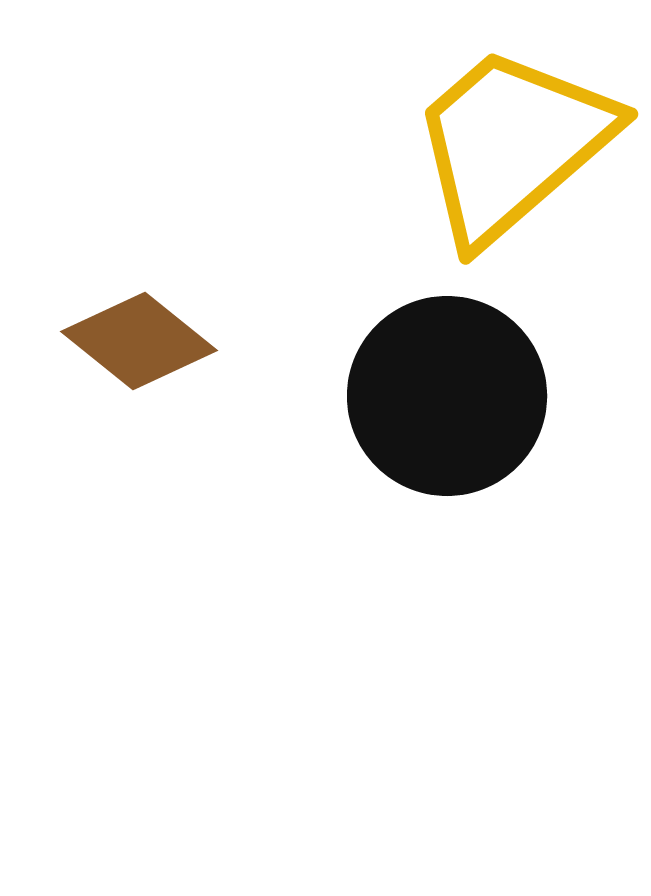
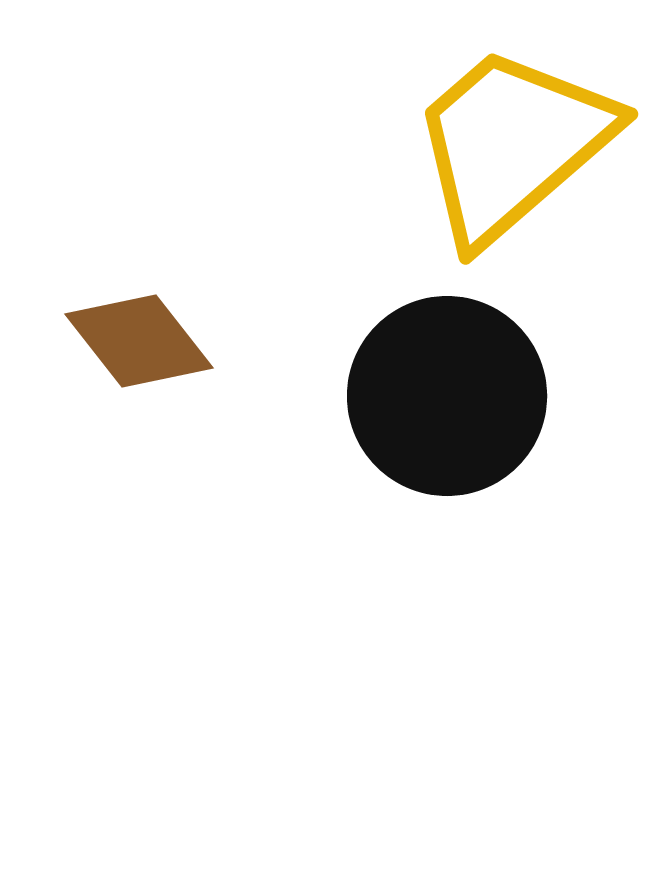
brown diamond: rotated 13 degrees clockwise
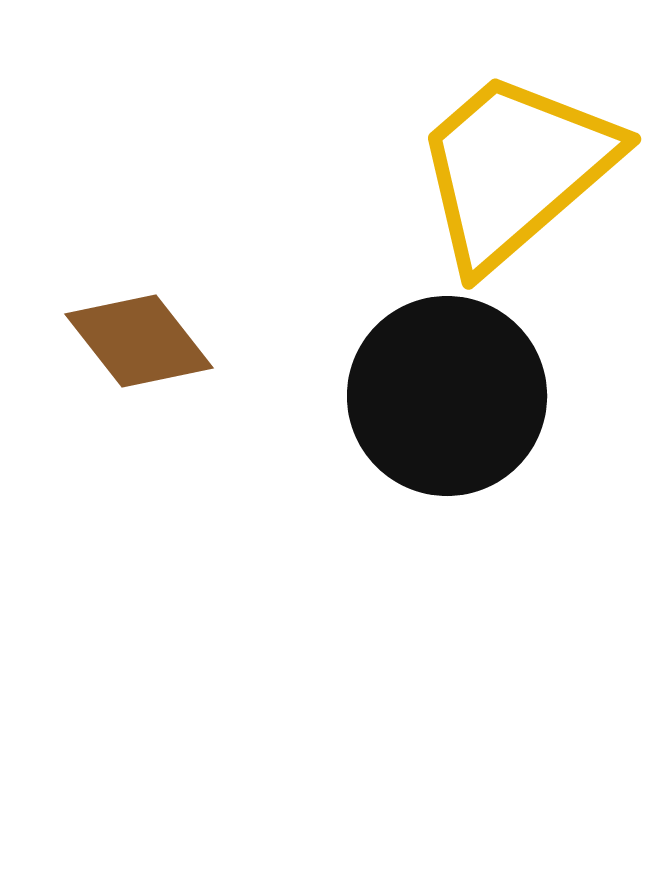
yellow trapezoid: moved 3 px right, 25 px down
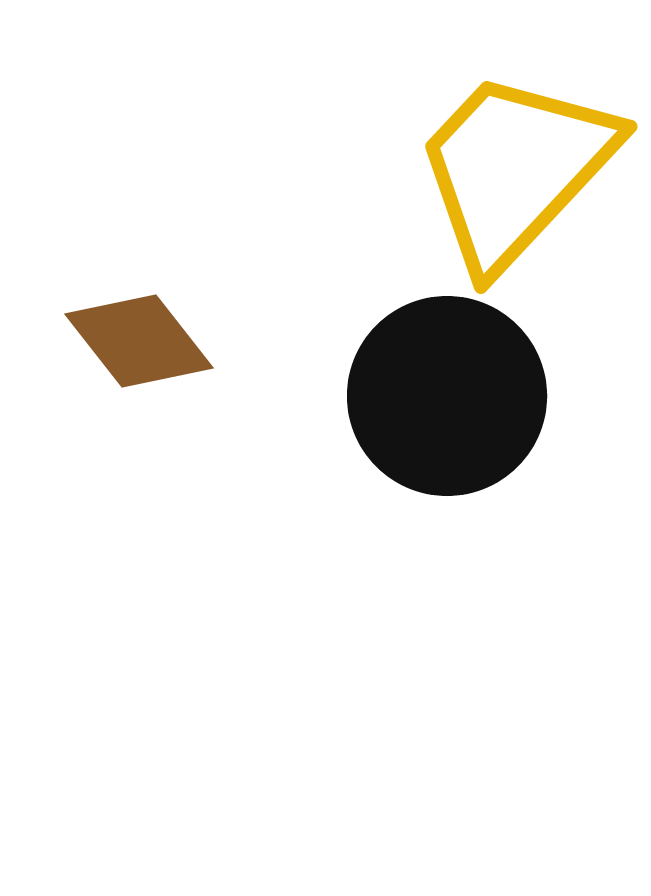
yellow trapezoid: rotated 6 degrees counterclockwise
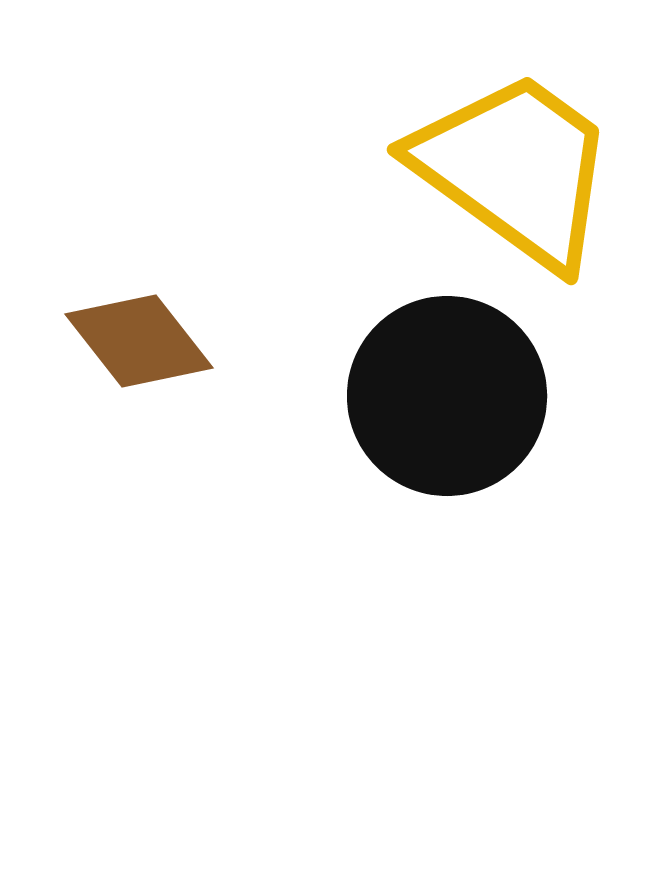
yellow trapezoid: rotated 83 degrees clockwise
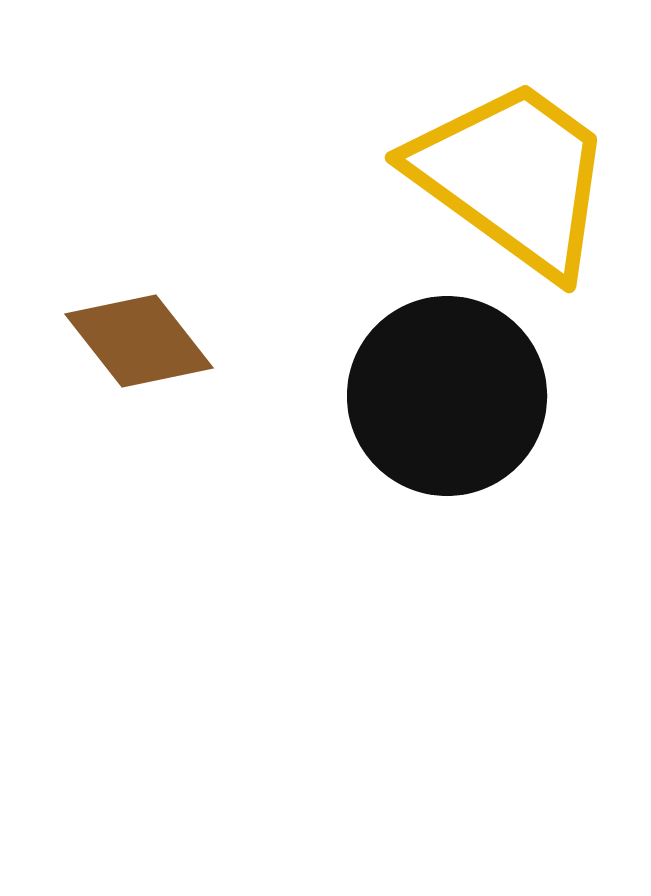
yellow trapezoid: moved 2 px left, 8 px down
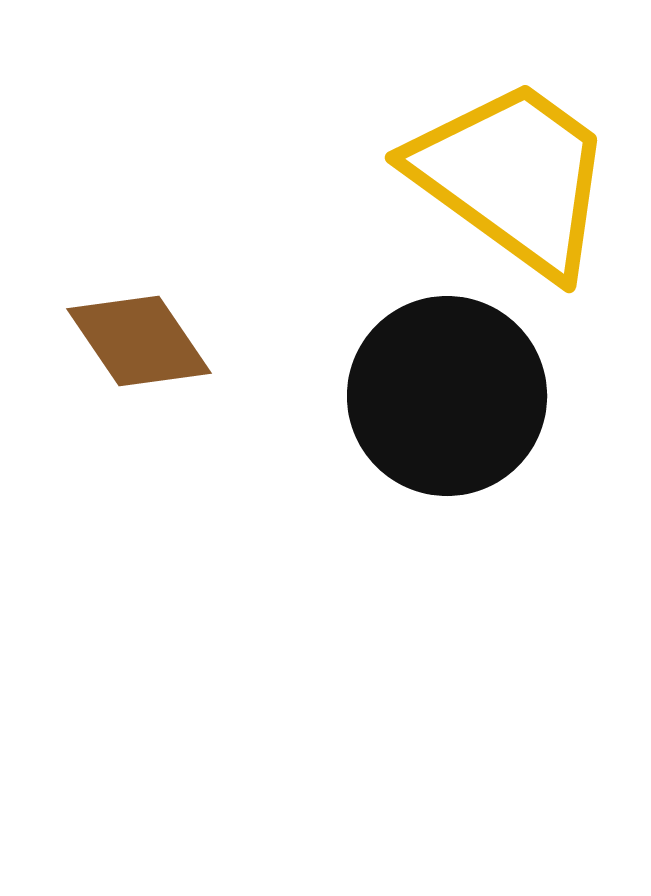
brown diamond: rotated 4 degrees clockwise
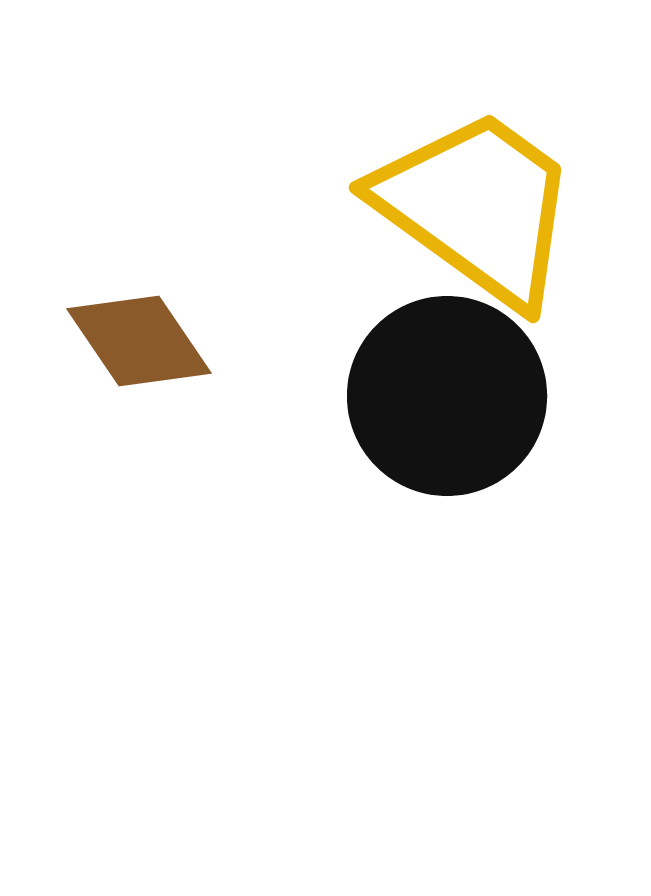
yellow trapezoid: moved 36 px left, 30 px down
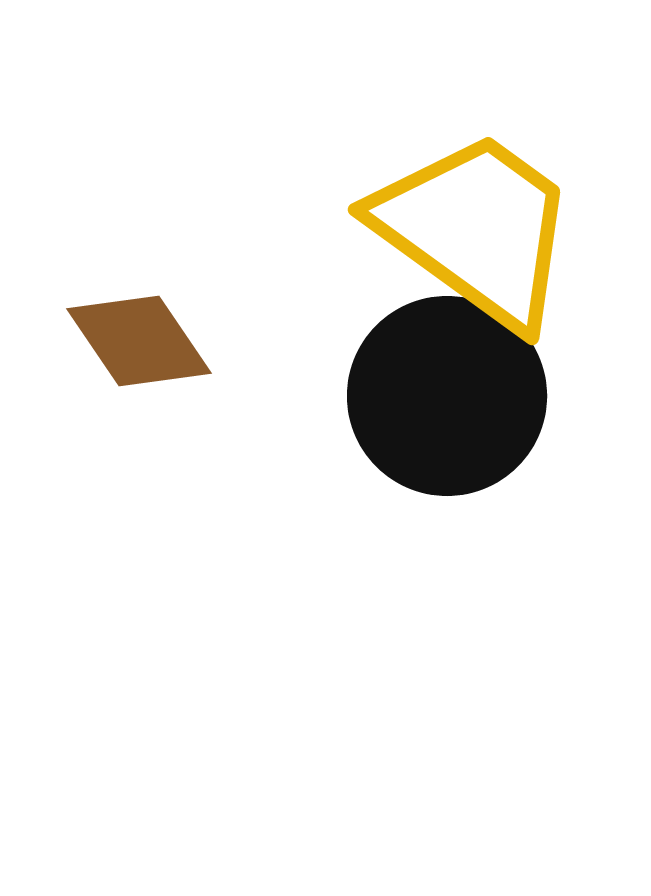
yellow trapezoid: moved 1 px left, 22 px down
